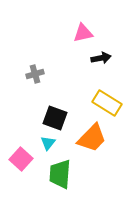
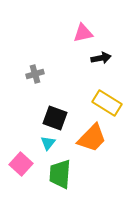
pink square: moved 5 px down
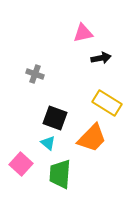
gray cross: rotated 36 degrees clockwise
cyan triangle: rotated 28 degrees counterclockwise
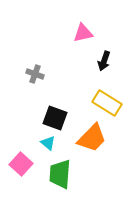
black arrow: moved 3 px right, 3 px down; rotated 120 degrees clockwise
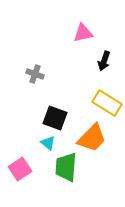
pink square: moved 1 px left, 5 px down; rotated 15 degrees clockwise
green trapezoid: moved 6 px right, 7 px up
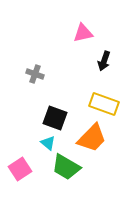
yellow rectangle: moved 3 px left, 1 px down; rotated 12 degrees counterclockwise
green trapezoid: rotated 64 degrees counterclockwise
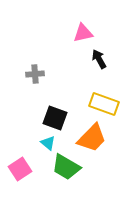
black arrow: moved 5 px left, 2 px up; rotated 132 degrees clockwise
gray cross: rotated 24 degrees counterclockwise
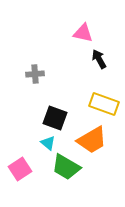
pink triangle: rotated 25 degrees clockwise
orange trapezoid: moved 2 px down; rotated 16 degrees clockwise
